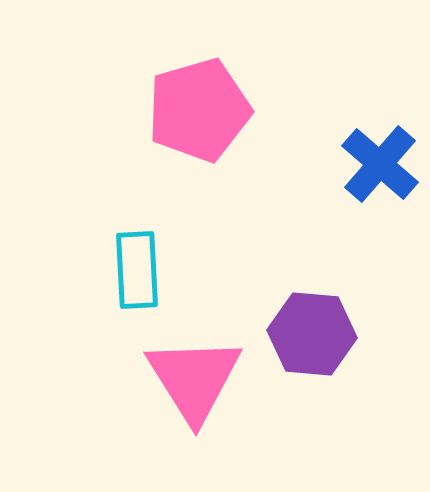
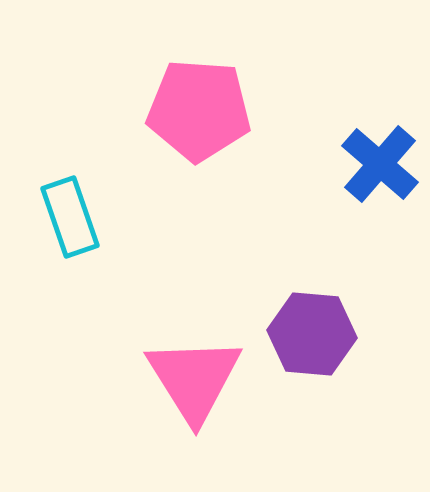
pink pentagon: rotated 20 degrees clockwise
cyan rectangle: moved 67 px left, 53 px up; rotated 16 degrees counterclockwise
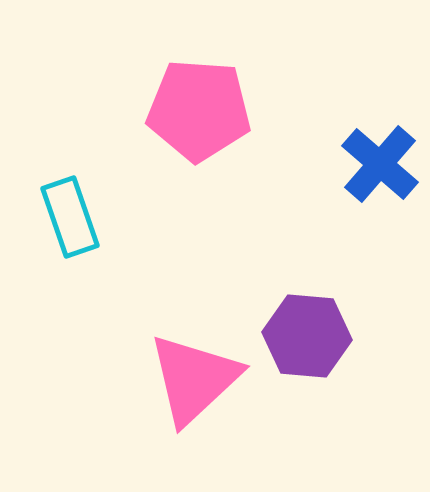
purple hexagon: moved 5 px left, 2 px down
pink triangle: rotated 19 degrees clockwise
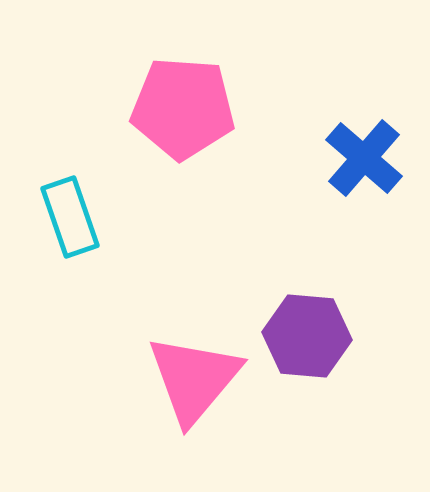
pink pentagon: moved 16 px left, 2 px up
blue cross: moved 16 px left, 6 px up
pink triangle: rotated 7 degrees counterclockwise
